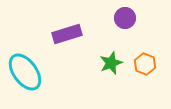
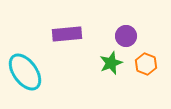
purple circle: moved 1 px right, 18 px down
purple rectangle: rotated 12 degrees clockwise
orange hexagon: moved 1 px right
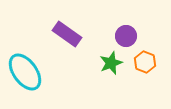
purple rectangle: rotated 40 degrees clockwise
orange hexagon: moved 1 px left, 2 px up
